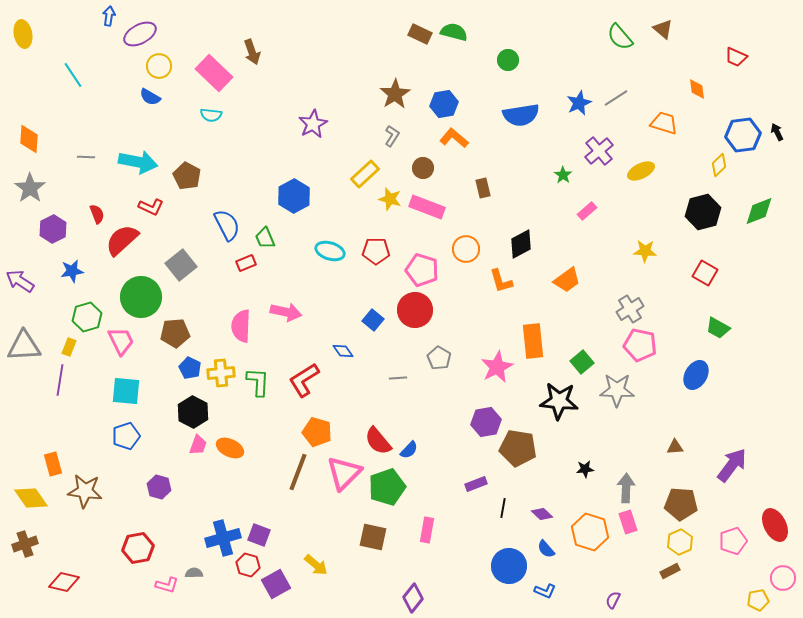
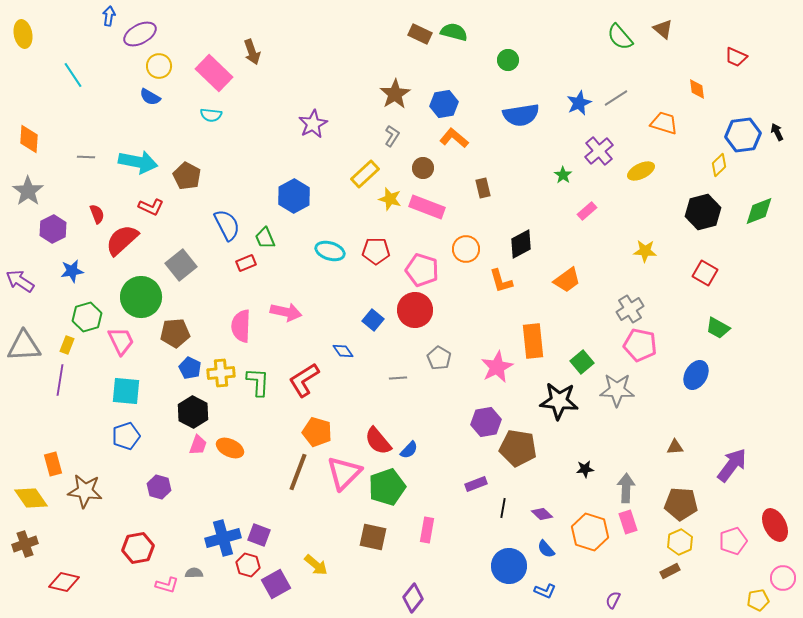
gray star at (30, 188): moved 2 px left, 3 px down
yellow rectangle at (69, 347): moved 2 px left, 2 px up
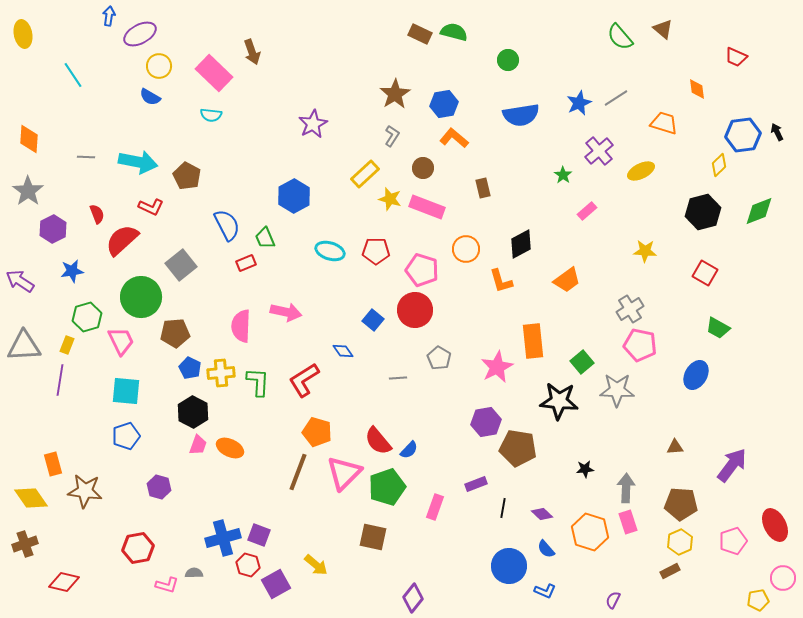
pink rectangle at (427, 530): moved 8 px right, 23 px up; rotated 10 degrees clockwise
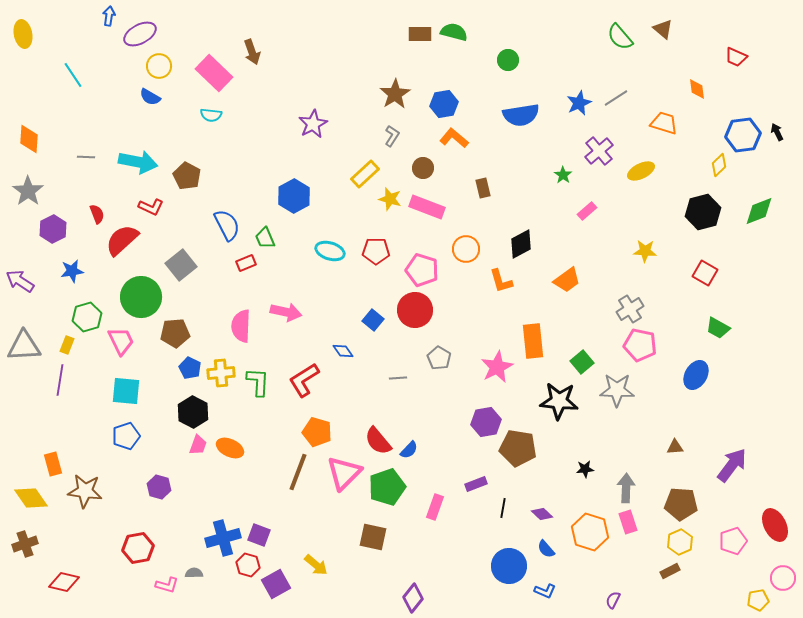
brown rectangle at (420, 34): rotated 25 degrees counterclockwise
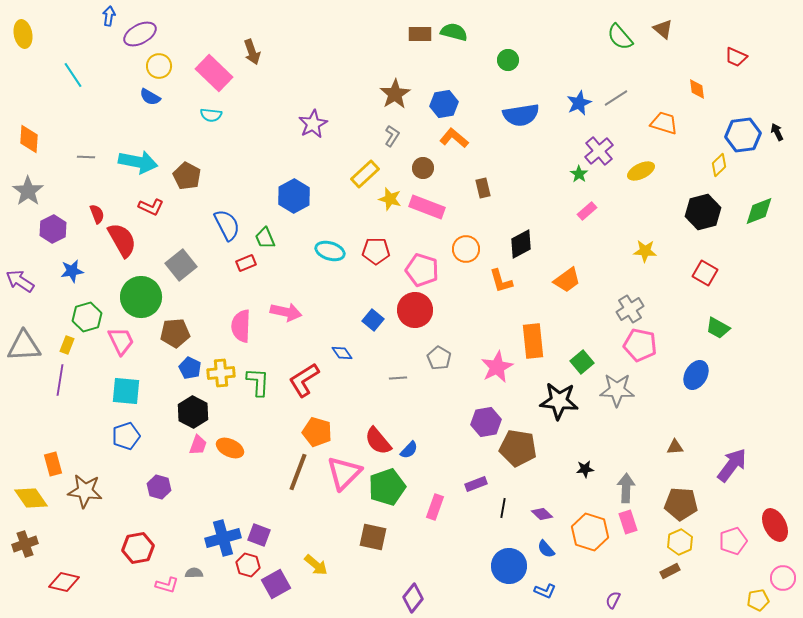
green star at (563, 175): moved 16 px right, 1 px up
red semicircle at (122, 240): rotated 102 degrees clockwise
blue diamond at (343, 351): moved 1 px left, 2 px down
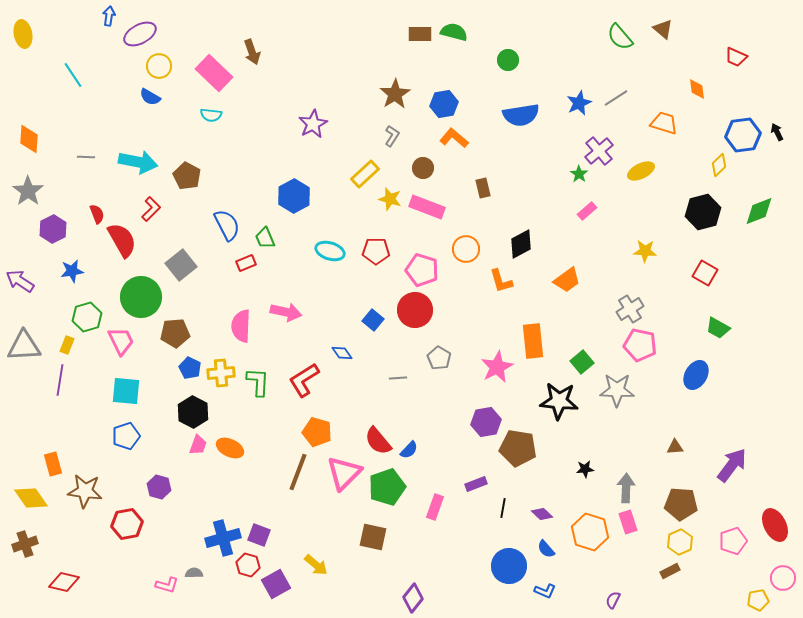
red L-shape at (151, 207): moved 2 px down; rotated 70 degrees counterclockwise
red hexagon at (138, 548): moved 11 px left, 24 px up
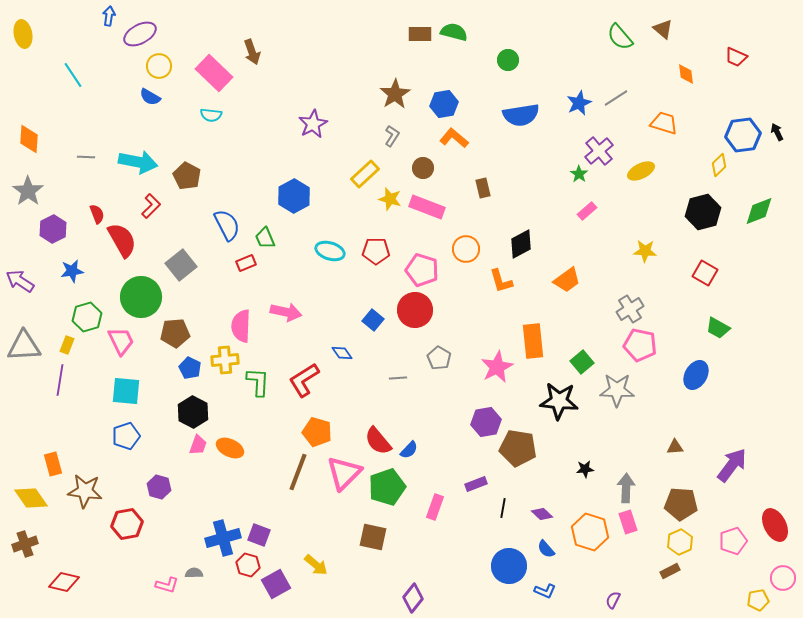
orange diamond at (697, 89): moved 11 px left, 15 px up
red L-shape at (151, 209): moved 3 px up
yellow cross at (221, 373): moved 4 px right, 13 px up
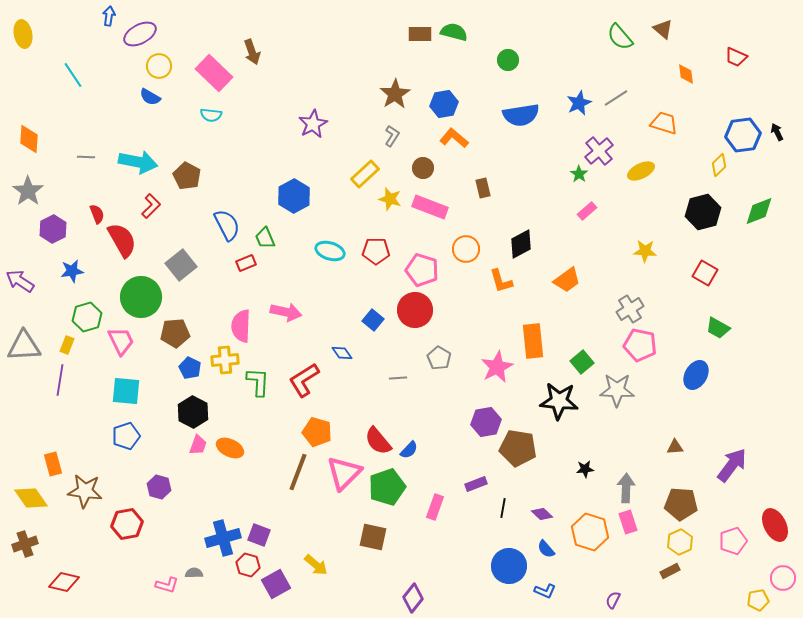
pink rectangle at (427, 207): moved 3 px right
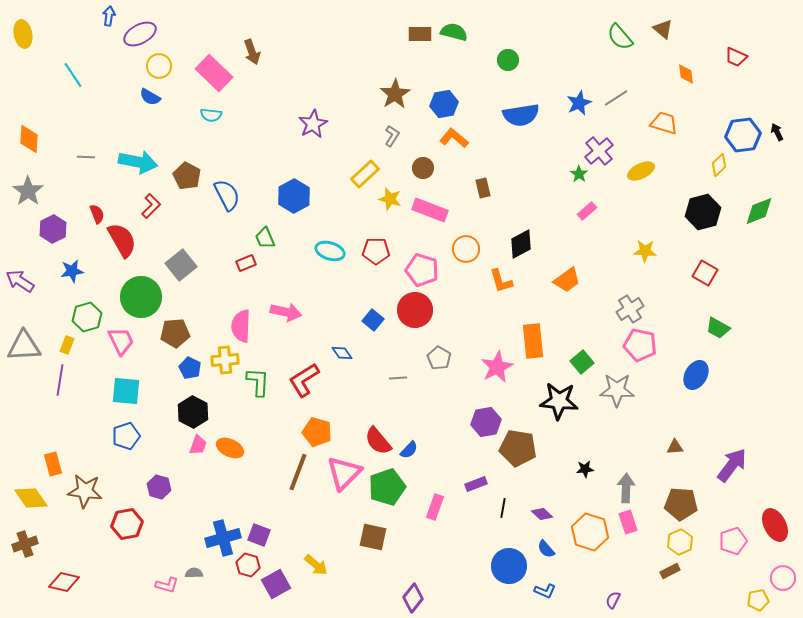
pink rectangle at (430, 207): moved 3 px down
blue semicircle at (227, 225): moved 30 px up
